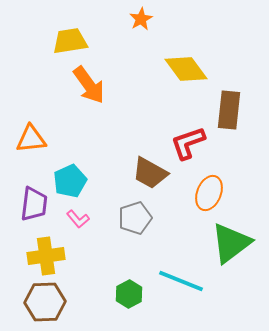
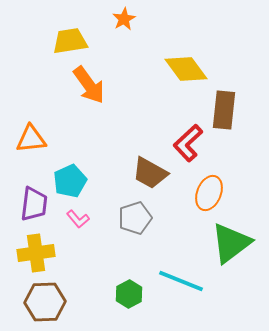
orange star: moved 17 px left
brown rectangle: moved 5 px left
red L-shape: rotated 24 degrees counterclockwise
yellow cross: moved 10 px left, 3 px up
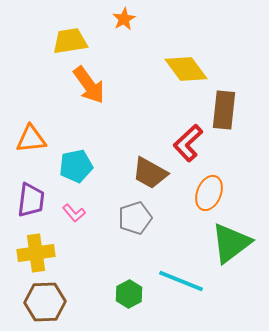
cyan pentagon: moved 6 px right, 15 px up; rotated 12 degrees clockwise
purple trapezoid: moved 3 px left, 4 px up
pink L-shape: moved 4 px left, 6 px up
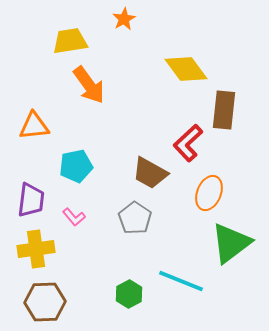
orange triangle: moved 3 px right, 13 px up
pink L-shape: moved 4 px down
gray pentagon: rotated 20 degrees counterclockwise
yellow cross: moved 4 px up
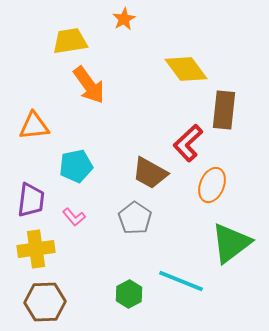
orange ellipse: moved 3 px right, 8 px up
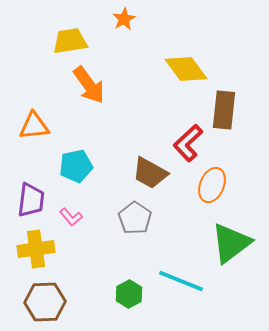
pink L-shape: moved 3 px left
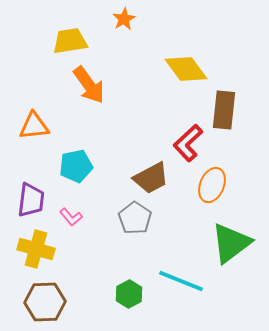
brown trapezoid: moved 1 px right, 5 px down; rotated 57 degrees counterclockwise
yellow cross: rotated 24 degrees clockwise
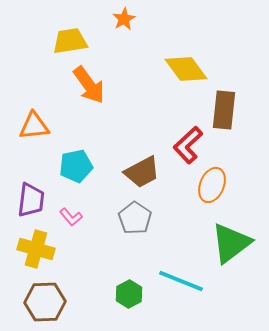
red L-shape: moved 2 px down
brown trapezoid: moved 9 px left, 6 px up
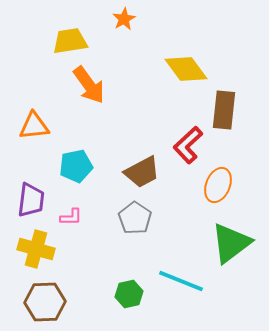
orange ellipse: moved 6 px right
pink L-shape: rotated 50 degrees counterclockwise
green hexagon: rotated 16 degrees clockwise
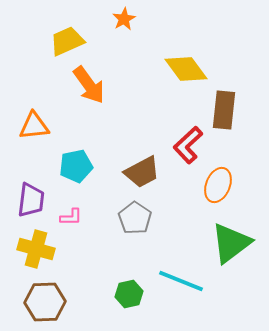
yellow trapezoid: moved 3 px left; rotated 15 degrees counterclockwise
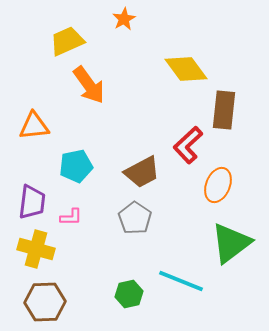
purple trapezoid: moved 1 px right, 2 px down
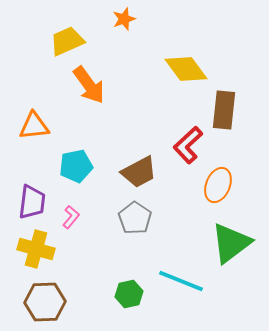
orange star: rotated 10 degrees clockwise
brown trapezoid: moved 3 px left
pink L-shape: rotated 50 degrees counterclockwise
